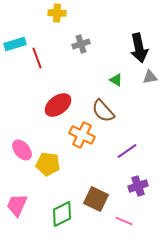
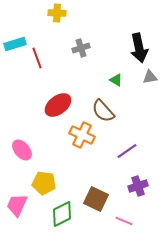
gray cross: moved 4 px down
yellow pentagon: moved 4 px left, 19 px down
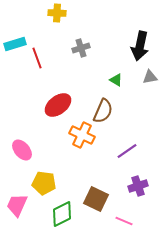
black arrow: moved 1 px right, 2 px up; rotated 24 degrees clockwise
brown semicircle: rotated 115 degrees counterclockwise
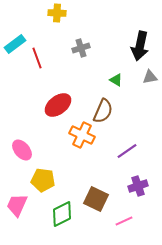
cyan rectangle: rotated 20 degrees counterclockwise
yellow pentagon: moved 1 px left, 3 px up
pink line: rotated 48 degrees counterclockwise
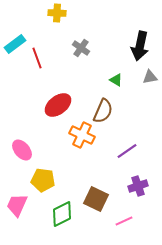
gray cross: rotated 36 degrees counterclockwise
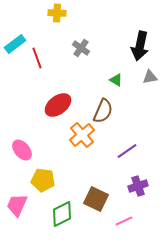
orange cross: rotated 25 degrees clockwise
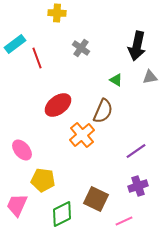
black arrow: moved 3 px left
purple line: moved 9 px right
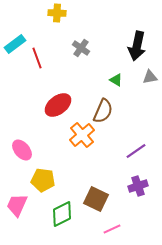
pink line: moved 12 px left, 8 px down
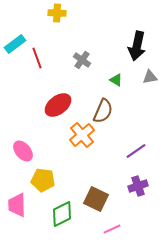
gray cross: moved 1 px right, 12 px down
pink ellipse: moved 1 px right, 1 px down
pink trapezoid: rotated 25 degrees counterclockwise
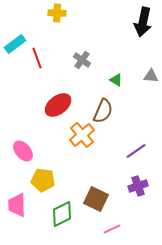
black arrow: moved 6 px right, 24 px up
gray triangle: moved 1 px right, 1 px up; rotated 14 degrees clockwise
